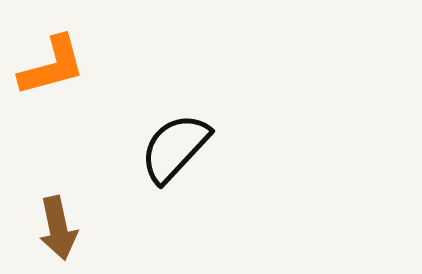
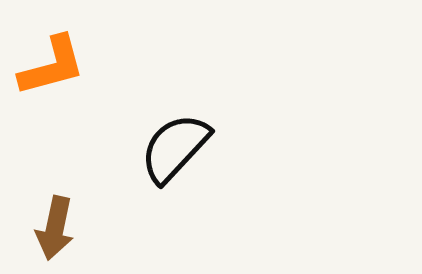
brown arrow: moved 3 px left; rotated 24 degrees clockwise
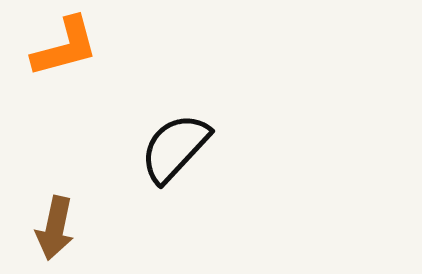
orange L-shape: moved 13 px right, 19 px up
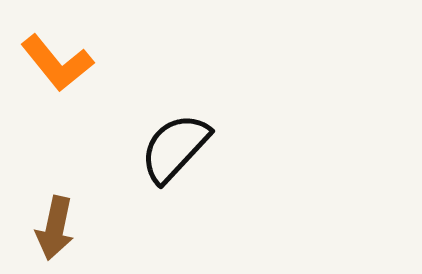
orange L-shape: moved 8 px left, 16 px down; rotated 66 degrees clockwise
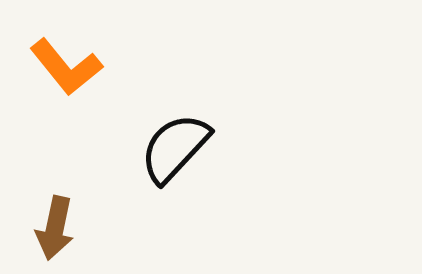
orange L-shape: moved 9 px right, 4 px down
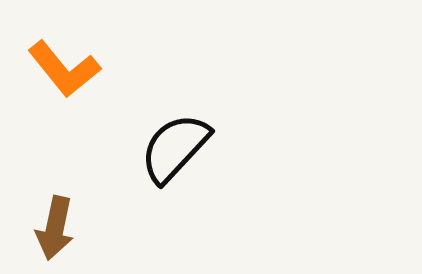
orange L-shape: moved 2 px left, 2 px down
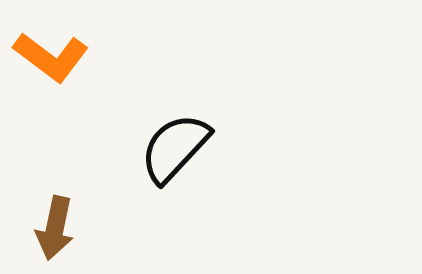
orange L-shape: moved 13 px left, 12 px up; rotated 14 degrees counterclockwise
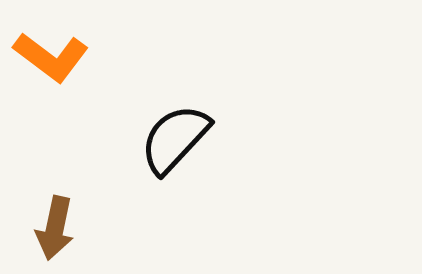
black semicircle: moved 9 px up
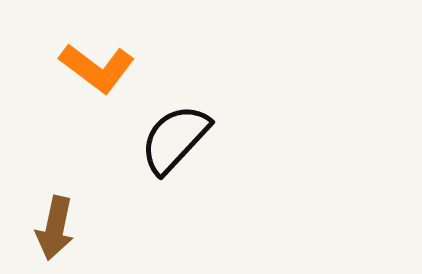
orange L-shape: moved 46 px right, 11 px down
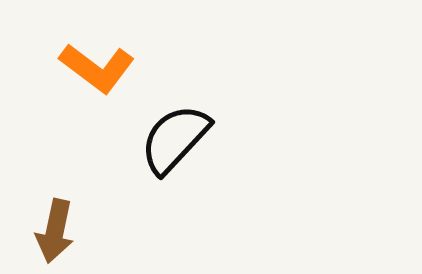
brown arrow: moved 3 px down
